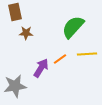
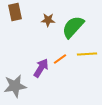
brown star: moved 22 px right, 13 px up
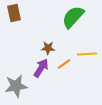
brown rectangle: moved 1 px left, 1 px down
brown star: moved 28 px down
green semicircle: moved 10 px up
orange line: moved 4 px right, 5 px down
gray star: moved 1 px right
